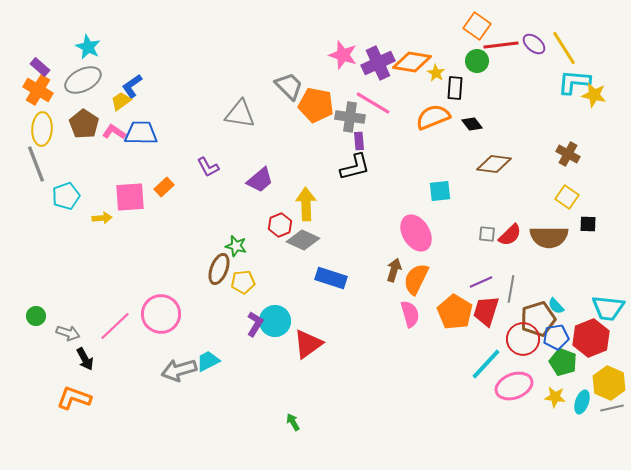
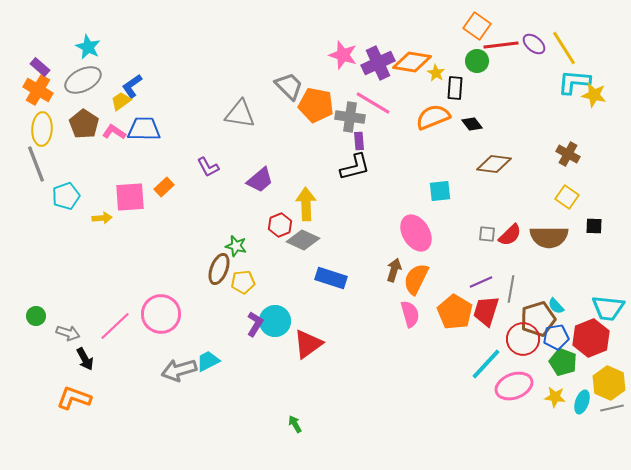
blue trapezoid at (141, 133): moved 3 px right, 4 px up
black square at (588, 224): moved 6 px right, 2 px down
green arrow at (293, 422): moved 2 px right, 2 px down
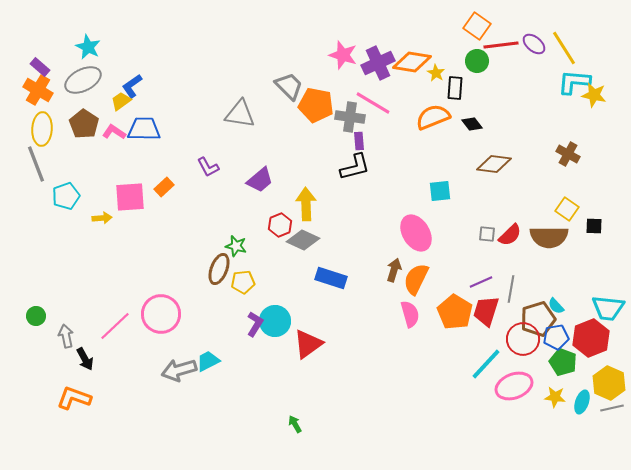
yellow square at (567, 197): moved 12 px down
gray arrow at (68, 333): moved 2 px left, 3 px down; rotated 120 degrees counterclockwise
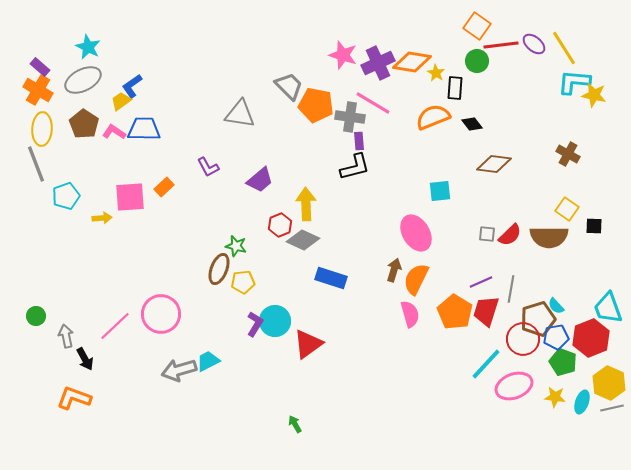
cyan trapezoid at (608, 308): rotated 64 degrees clockwise
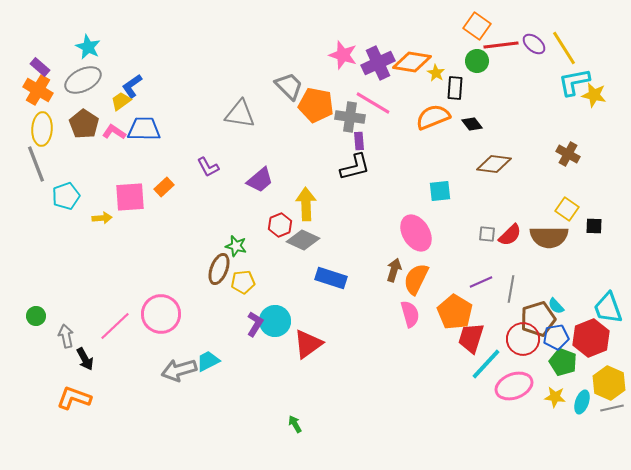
cyan L-shape at (574, 82): rotated 16 degrees counterclockwise
red trapezoid at (486, 311): moved 15 px left, 27 px down
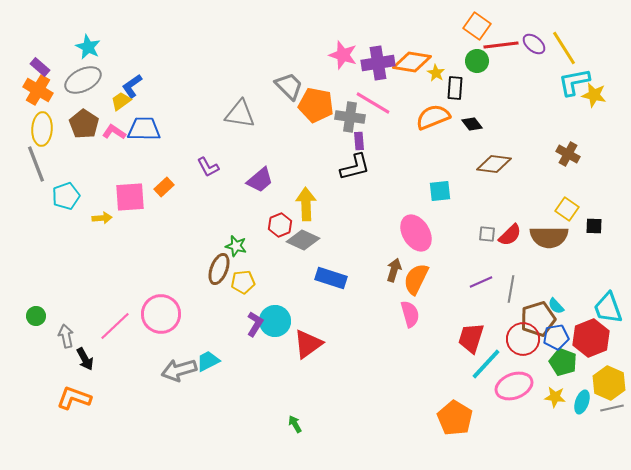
purple cross at (378, 63): rotated 16 degrees clockwise
orange pentagon at (455, 312): moved 106 px down
